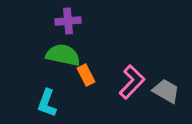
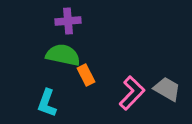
pink L-shape: moved 11 px down
gray trapezoid: moved 1 px right, 2 px up
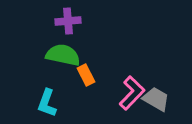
gray trapezoid: moved 11 px left, 10 px down
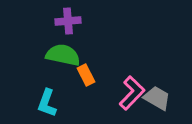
gray trapezoid: moved 1 px right, 1 px up
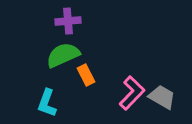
green semicircle: rotated 36 degrees counterclockwise
gray trapezoid: moved 5 px right, 1 px up
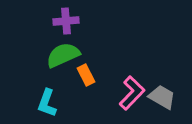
purple cross: moved 2 px left
